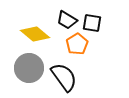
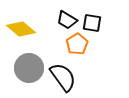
yellow diamond: moved 14 px left, 5 px up
black semicircle: moved 1 px left
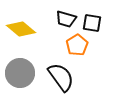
black trapezoid: moved 1 px left, 1 px up; rotated 15 degrees counterclockwise
orange pentagon: moved 1 px down
gray circle: moved 9 px left, 5 px down
black semicircle: moved 2 px left
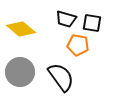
orange pentagon: moved 1 px right; rotated 30 degrees counterclockwise
gray circle: moved 1 px up
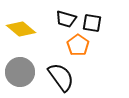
orange pentagon: rotated 25 degrees clockwise
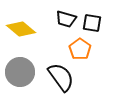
orange pentagon: moved 2 px right, 4 px down
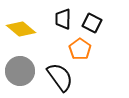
black trapezoid: moved 3 px left; rotated 75 degrees clockwise
black square: rotated 18 degrees clockwise
gray circle: moved 1 px up
black semicircle: moved 1 px left
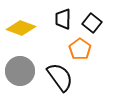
black square: rotated 12 degrees clockwise
yellow diamond: moved 1 px up; rotated 20 degrees counterclockwise
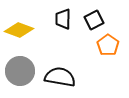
black square: moved 2 px right, 3 px up; rotated 24 degrees clockwise
yellow diamond: moved 2 px left, 2 px down
orange pentagon: moved 28 px right, 4 px up
black semicircle: rotated 44 degrees counterclockwise
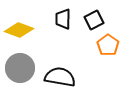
gray circle: moved 3 px up
